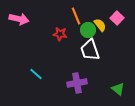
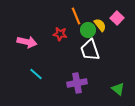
pink arrow: moved 8 px right, 23 px down
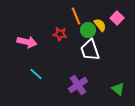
purple cross: moved 1 px right, 2 px down; rotated 24 degrees counterclockwise
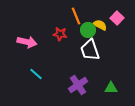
yellow semicircle: rotated 24 degrees counterclockwise
green triangle: moved 7 px left, 1 px up; rotated 40 degrees counterclockwise
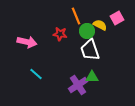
pink square: rotated 16 degrees clockwise
green circle: moved 1 px left, 1 px down
green triangle: moved 19 px left, 11 px up
